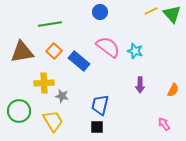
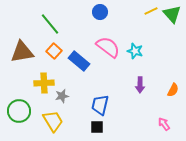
green line: rotated 60 degrees clockwise
gray star: rotated 24 degrees counterclockwise
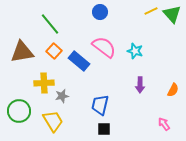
pink semicircle: moved 4 px left
black square: moved 7 px right, 2 px down
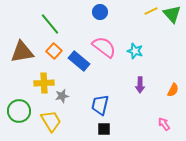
yellow trapezoid: moved 2 px left
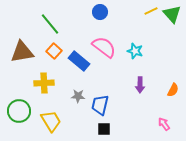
gray star: moved 16 px right; rotated 16 degrees clockwise
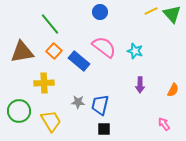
gray star: moved 6 px down
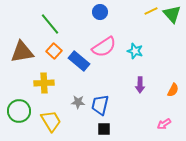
pink semicircle: rotated 110 degrees clockwise
pink arrow: rotated 88 degrees counterclockwise
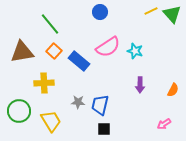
pink semicircle: moved 4 px right
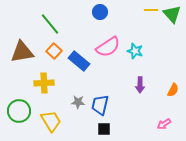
yellow line: moved 1 px up; rotated 24 degrees clockwise
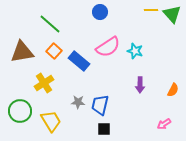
green line: rotated 10 degrees counterclockwise
yellow cross: rotated 30 degrees counterclockwise
green circle: moved 1 px right
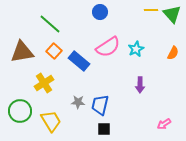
cyan star: moved 1 px right, 2 px up; rotated 28 degrees clockwise
orange semicircle: moved 37 px up
